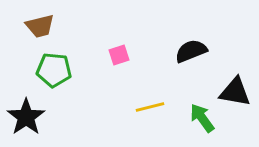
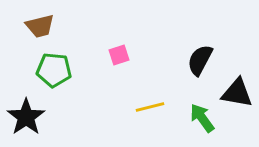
black semicircle: moved 9 px right, 9 px down; rotated 40 degrees counterclockwise
black triangle: moved 2 px right, 1 px down
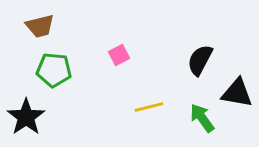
pink square: rotated 10 degrees counterclockwise
yellow line: moved 1 px left
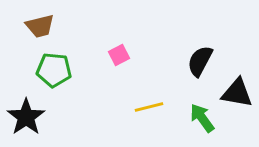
black semicircle: moved 1 px down
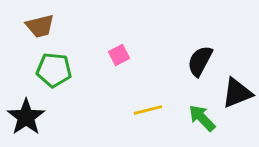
black triangle: rotated 32 degrees counterclockwise
yellow line: moved 1 px left, 3 px down
green arrow: rotated 8 degrees counterclockwise
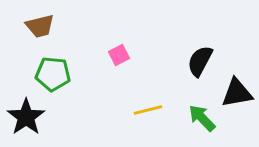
green pentagon: moved 1 px left, 4 px down
black triangle: rotated 12 degrees clockwise
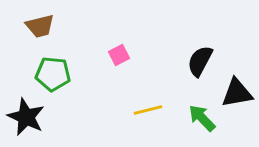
black star: rotated 12 degrees counterclockwise
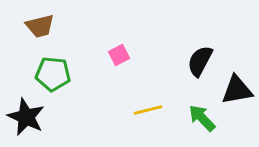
black triangle: moved 3 px up
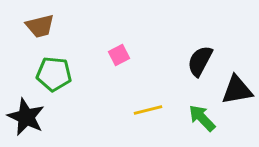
green pentagon: moved 1 px right
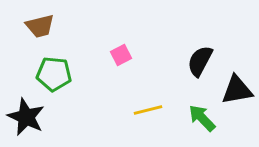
pink square: moved 2 px right
